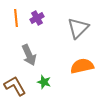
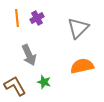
orange line: moved 1 px right
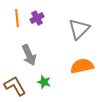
gray triangle: moved 1 px right, 1 px down
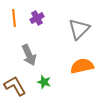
orange line: moved 3 px left
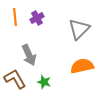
orange line: moved 1 px right, 1 px up
brown L-shape: moved 7 px up
